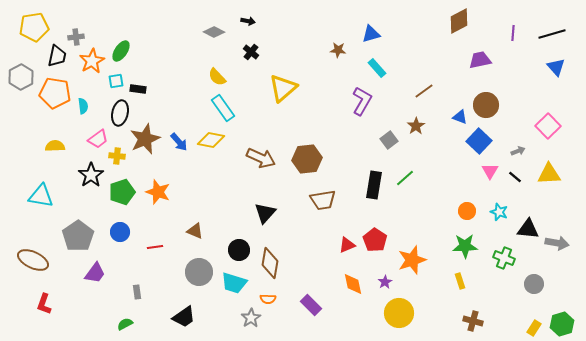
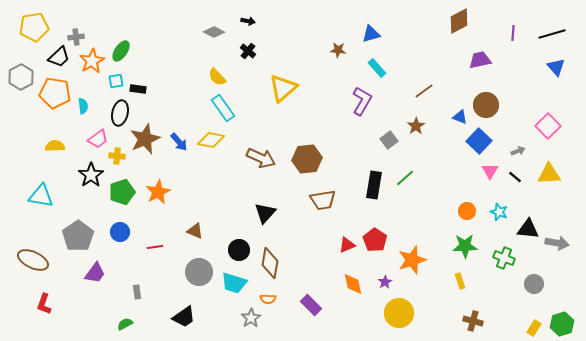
black cross at (251, 52): moved 3 px left, 1 px up
black trapezoid at (57, 56): moved 2 px right, 1 px down; rotated 35 degrees clockwise
orange star at (158, 192): rotated 25 degrees clockwise
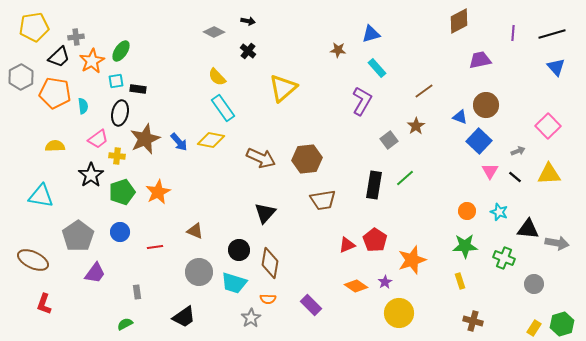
orange diamond at (353, 284): moved 3 px right, 2 px down; rotated 45 degrees counterclockwise
